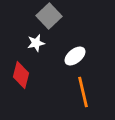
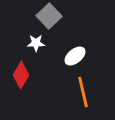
white star: rotated 12 degrees clockwise
red diamond: rotated 16 degrees clockwise
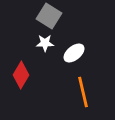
gray square: rotated 15 degrees counterclockwise
white star: moved 9 px right
white ellipse: moved 1 px left, 3 px up
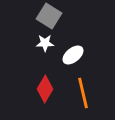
white ellipse: moved 1 px left, 2 px down
red diamond: moved 24 px right, 14 px down
orange line: moved 1 px down
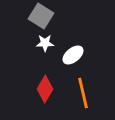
gray square: moved 8 px left
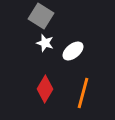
white star: rotated 18 degrees clockwise
white ellipse: moved 4 px up
orange line: rotated 28 degrees clockwise
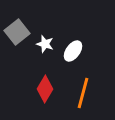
gray square: moved 24 px left, 16 px down; rotated 20 degrees clockwise
white star: moved 1 px down
white ellipse: rotated 15 degrees counterclockwise
